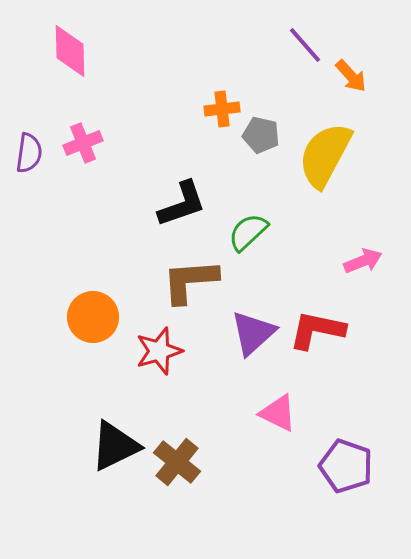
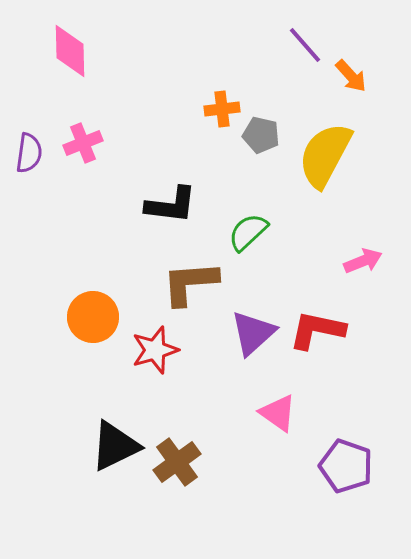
black L-shape: moved 11 px left, 1 px down; rotated 26 degrees clockwise
brown L-shape: moved 2 px down
red star: moved 4 px left, 1 px up
pink triangle: rotated 9 degrees clockwise
brown cross: rotated 15 degrees clockwise
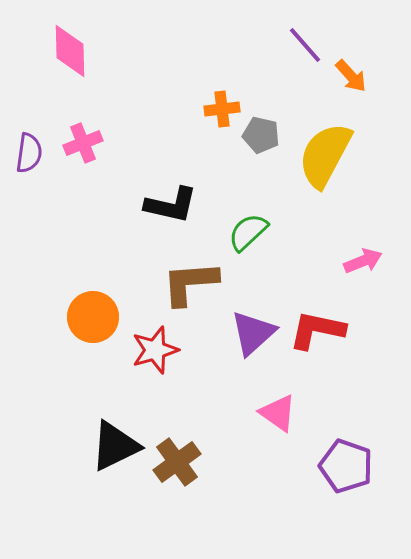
black L-shape: rotated 6 degrees clockwise
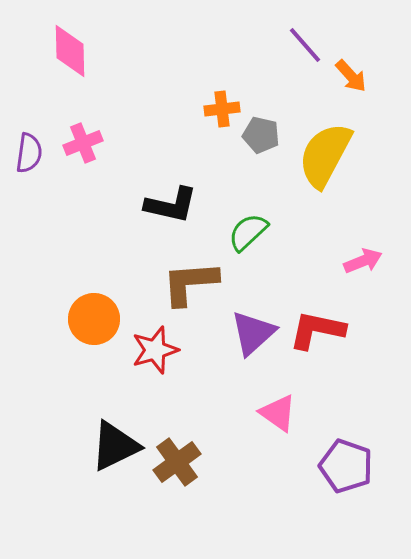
orange circle: moved 1 px right, 2 px down
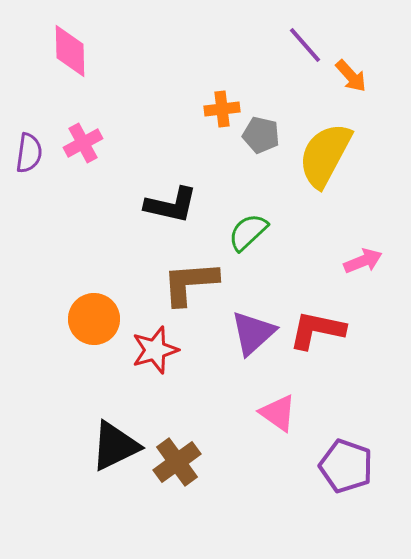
pink cross: rotated 6 degrees counterclockwise
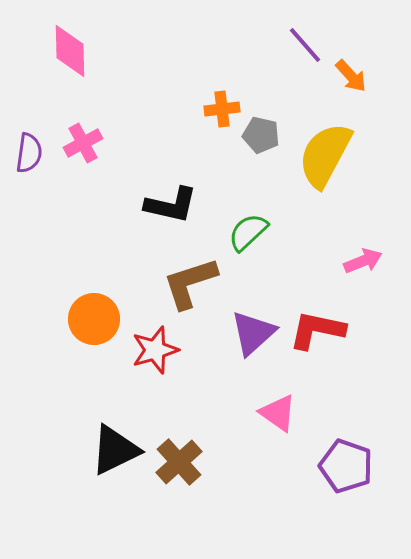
brown L-shape: rotated 14 degrees counterclockwise
black triangle: moved 4 px down
brown cross: moved 2 px right; rotated 6 degrees counterclockwise
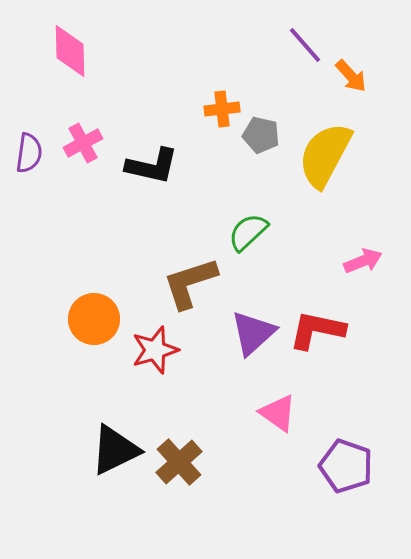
black L-shape: moved 19 px left, 39 px up
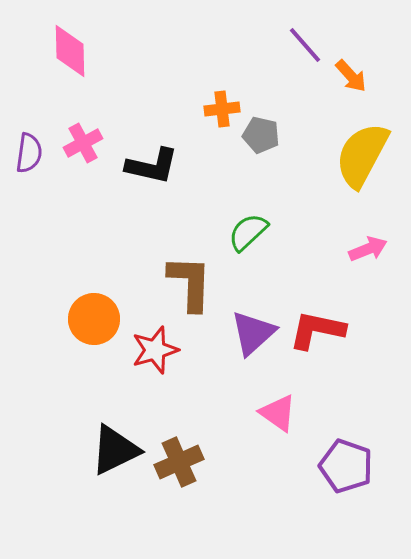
yellow semicircle: moved 37 px right
pink arrow: moved 5 px right, 12 px up
brown L-shape: rotated 110 degrees clockwise
brown cross: rotated 18 degrees clockwise
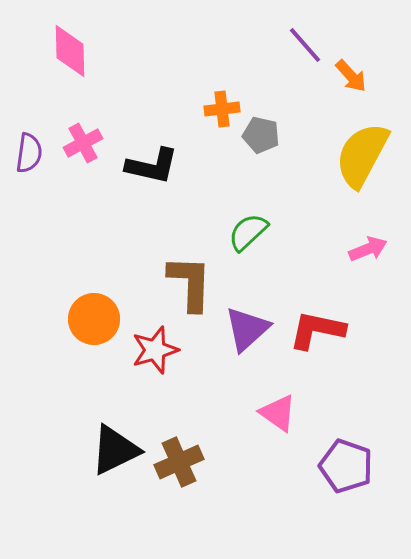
purple triangle: moved 6 px left, 4 px up
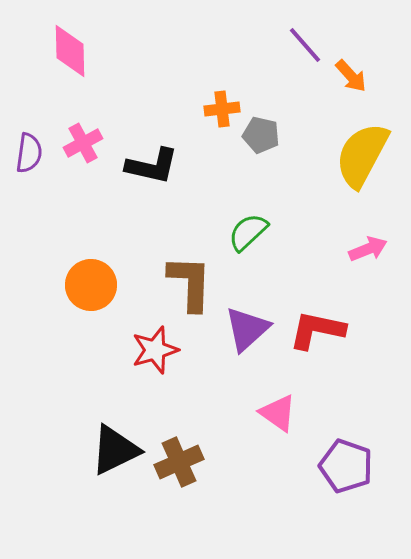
orange circle: moved 3 px left, 34 px up
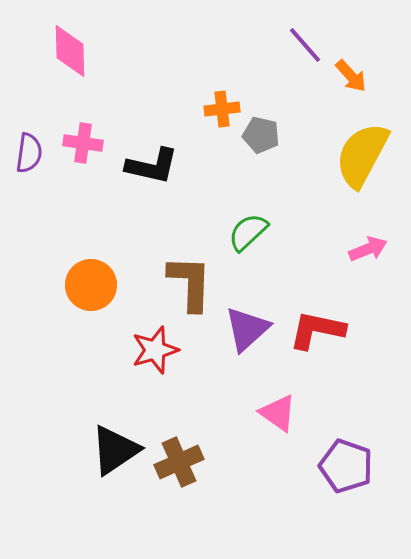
pink cross: rotated 36 degrees clockwise
black triangle: rotated 8 degrees counterclockwise
